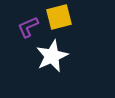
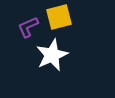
white star: moved 1 px up
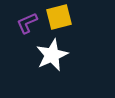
purple L-shape: moved 1 px left, 4 px up
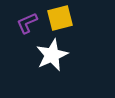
yellow square: moved 1 px right, 1 px down
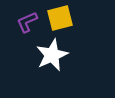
purple L-shape: moved 1 px up
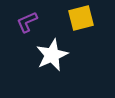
yellow square: moved 21 px right
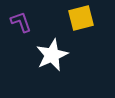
purple L-shape: moved 6 px left; rotated 95 degrees clockwise
